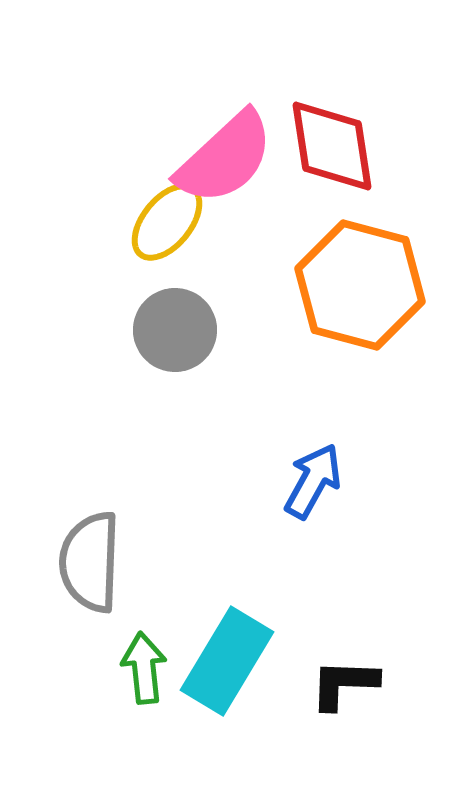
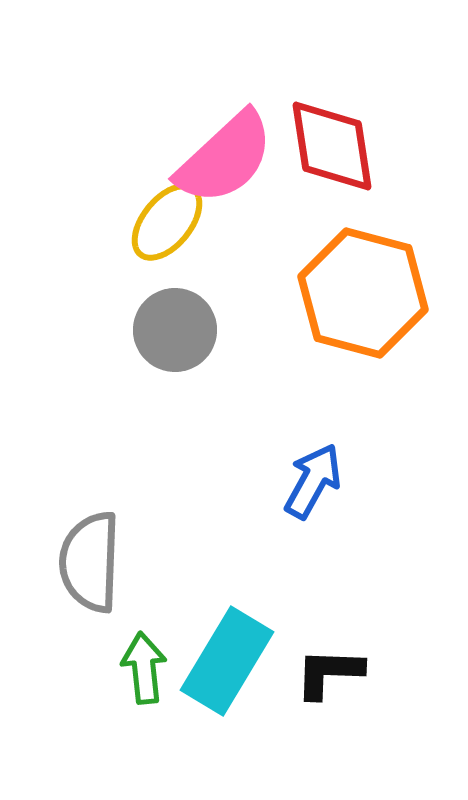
orange hexagon: moved 3 px right, 8 px down
black L-shape: moved 15 px left, 11 px up
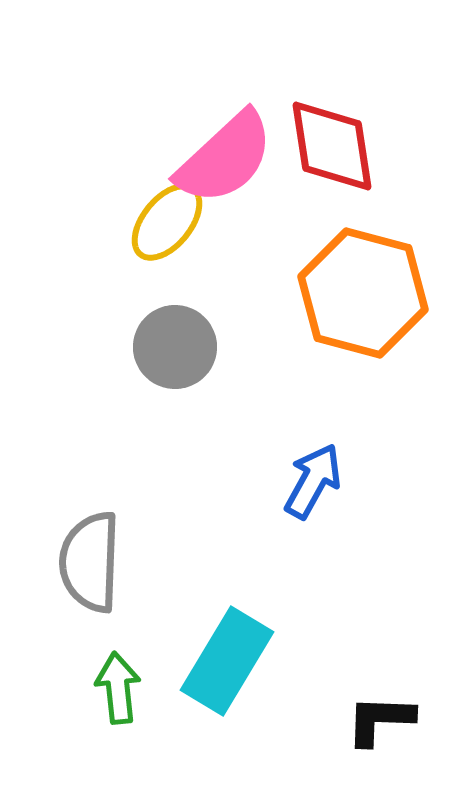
gray circle: moved 17 px down
green arrow: moved 26 px left, 20 px down
black L-shape: moved 51 px right, 47 px down
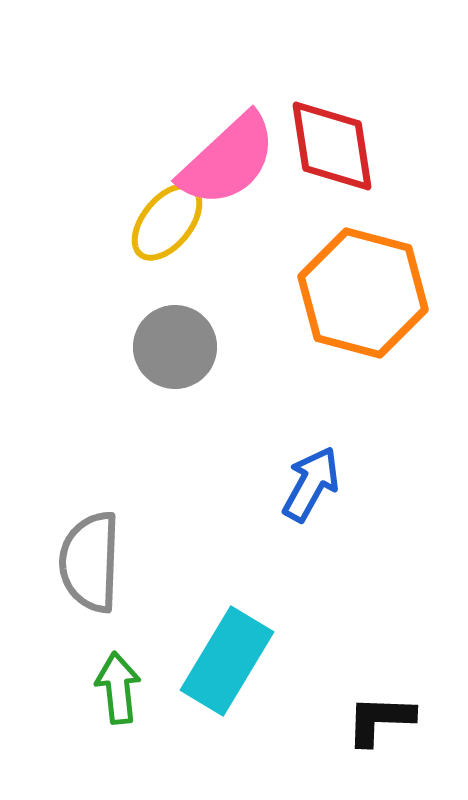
pink semicircle: moved 3 px right, 2 px down
blue arrow: moved 2 px left, 3 px down
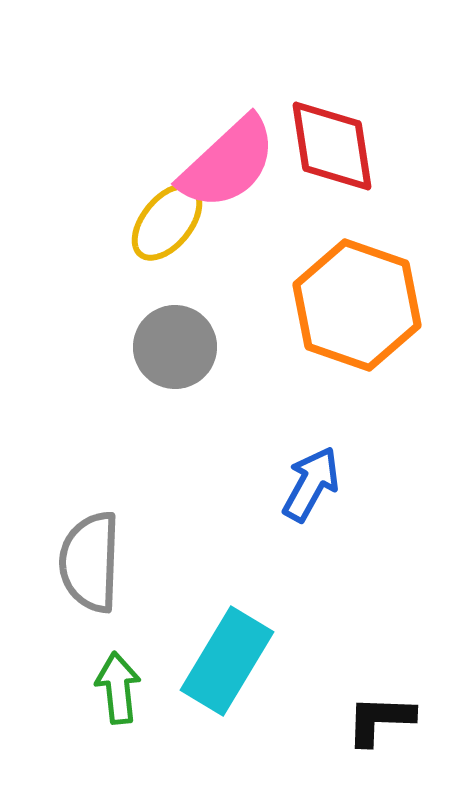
pink semicircle: moved 3 px down
orange hexagon: moved 6 px left, 12 px down; rotated 4 degrees clockwise
